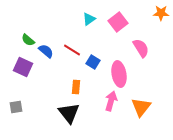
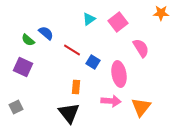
blue semicircle: moved 18 px up
pink arrow: rotated 78 degrees clockwise
gray square: rotated 16 degrees counterclockwise
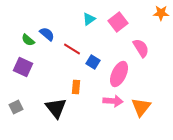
blue semicircle: moved 1 px right, 1 px down
red line: moved 1 px up
pink ellipse: rotated 35 degrees clockwise
pink arrow: moved 2 px right
black triangle: moved 13 px left, 5 px up
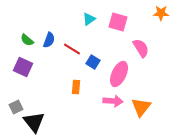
pink square: rotated 36 degrees counterclockwise
blue semicircle: moved 2 px right, 6 px down; rotated 70 degrees clockwise
green semicircle: moved 1 px left
black triangle: moved 22 px left, 14 px down
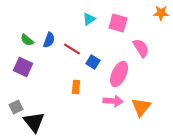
pink square: moved 1 px down
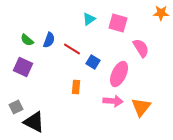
black triangle: rotated 25 degrees counterclockwise
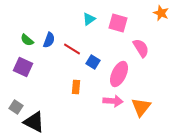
orange star: rotated 21 degrees clockwise
gray square: rotated 32 degrees counterclockwise
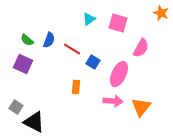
pink semicircle: rotated 60 degrees clockwise
purple square: moved 3 px up
